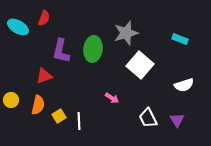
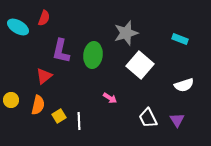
green ellipse: moved 6 px down
red triangle: rotated 18 degrees counterclockwise
pink arrow: moved 2 px left
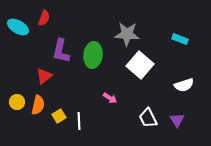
gray star: moved 1 px right, 1 px down; rotated 20 degrees clockwise
yellow circle: moved 6 px right, 2 px down
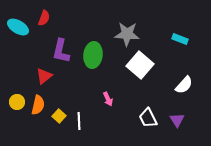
white semicircle: rotated 30 degrees counterclockwise
pink arrow: moved 2 px left, 1 px down; rotated 32 degrees clockwise
yellow square: rotated 16 degrees counterclockwise
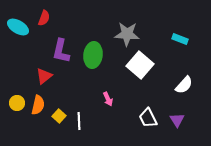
yellow circle: moved 1 px down
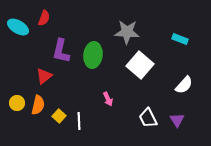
gray star: moved 2 px up
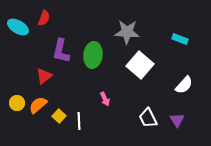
pink arrow: moved 3 px left
orange semicircle: rotated 144 degrees counterclockwise
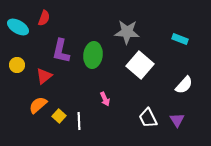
yellow circle: moved 38 px up
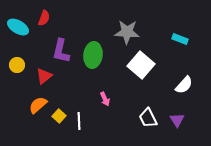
white square: moved 1 px right
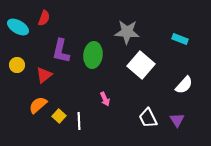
red triangle: moved 1 px up
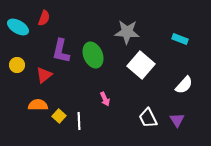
green ellipse: rotated 30 degrees counterclockwise
orange semicircle: rotated 42 degrees clockwise
